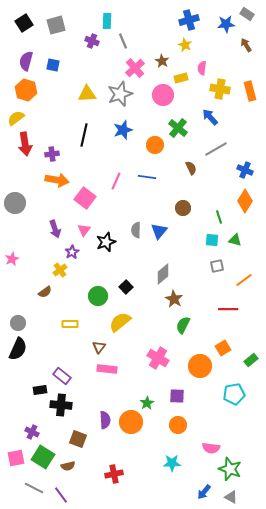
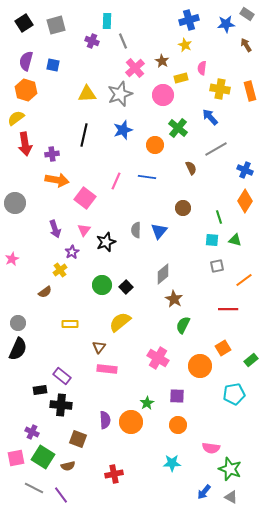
green circle at (98, 296): moved 4 px right, 11 px up
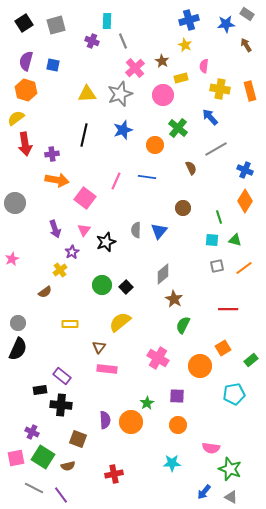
pink semicircle at (202, 68): moved 2 px right, 2 px up
orange line at (244, 280): moved 12 px up
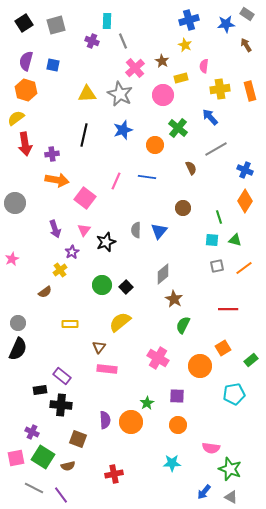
yellow cross at (220, 89): rotated 18 degrees counterclockwise
gray star at (120, 94): rotated 25 degrees counterclockwise
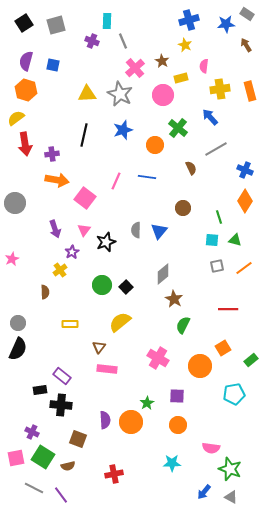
brown semicircle at (45, 292): rotated 56 degrees counterclockwise
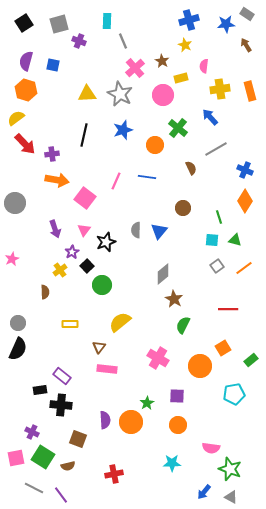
gray square at (56, 25): moved 3 px right, 1 px up
purple cross at (92, 41): moved 13 px left
red arrow at (25, 144): rotated 35 degrees counterclockwise
gray square at (217, 266): rotated 24 degrees counterclockwise
black square at (126, 287): moved 39 px left, 21 px up
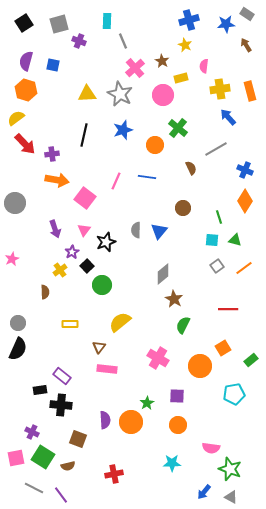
blue arrow at (210, 117): moved 18 px right
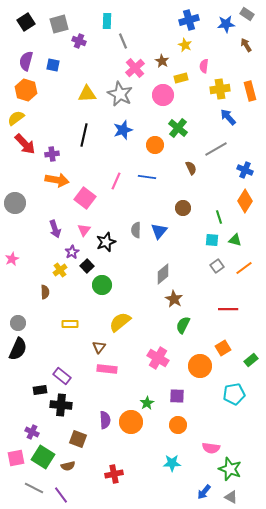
black square at (24, 23): moved 2 px right, 1 px up
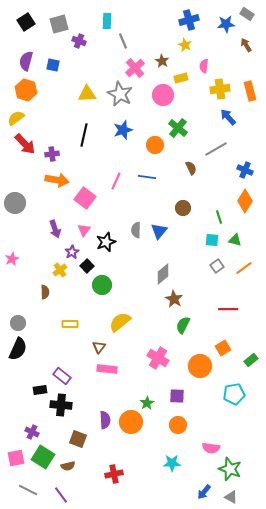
gray line at (34, 488): moved 6 px left, 2 px down
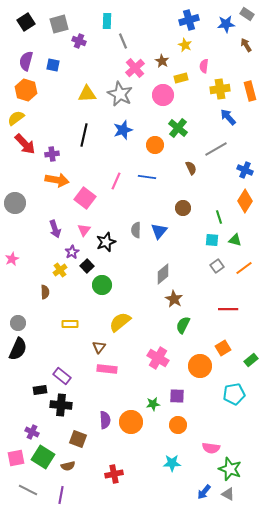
green star at (147, 403): moved 6 px right, 1 px down; rotated 24 degrees clockwise
purple line at (61, 495): rotated 48 degrees clockwise
gray triangle at (231, 497): moved 3 px left, 3 px up
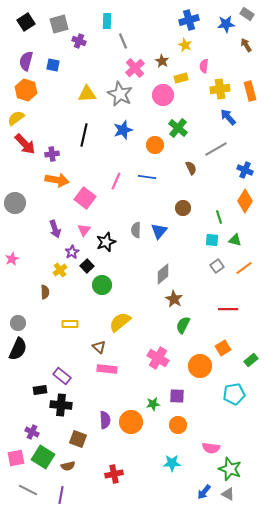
brown triangle at (99, 347): rotated 24 degrees counterclockwise
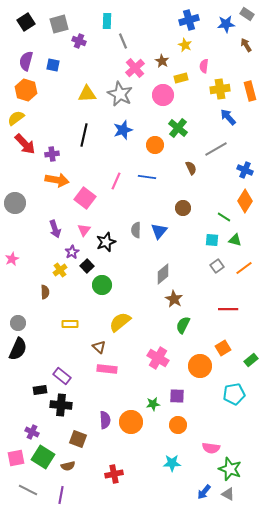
green line at (219, 217): moved 5 px right; rotated 40 degrees counterclockwise
